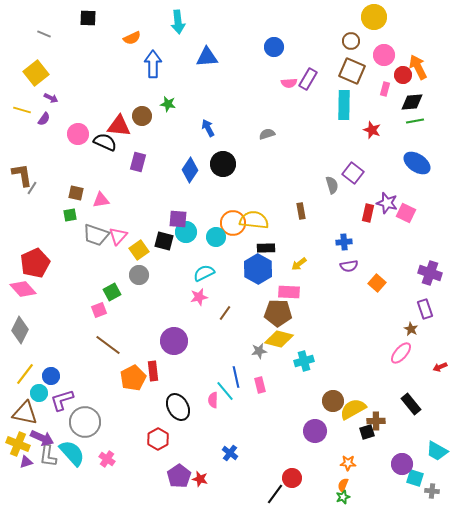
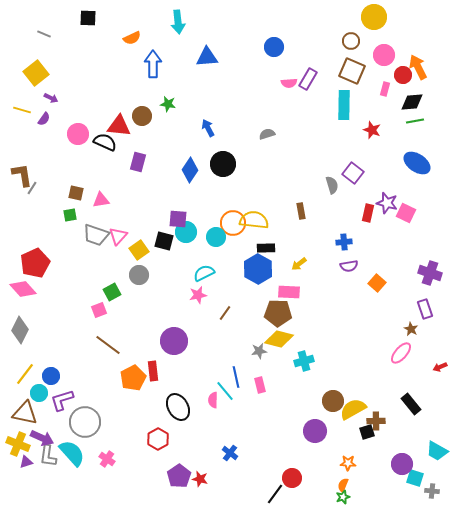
pink star at (199, 297): moved 1 px left, 2 px up
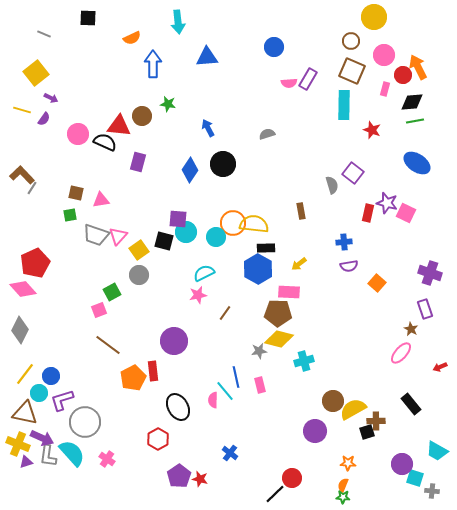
brown L-shape at (22, 175): rotated 35 degrees counterclockwise
yellow semicircle at (254, 220): moved 4 px down
black line at (275, 494): rotated 10 degrees clockwise
green star at (343, 497): rotated 24 degrees clockwise
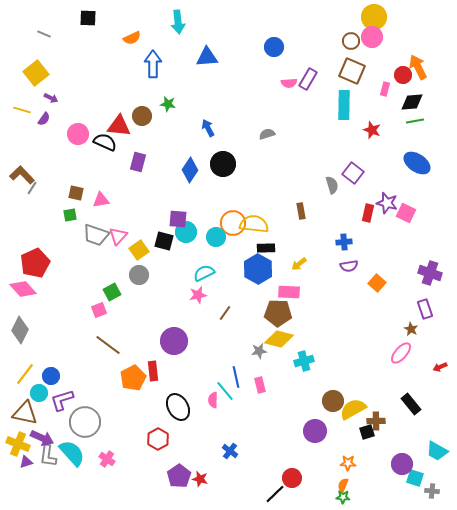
pink circle at (384, 55): moved 12 px left, 18 px up
blue cross at (230, 453): moved 2 px up
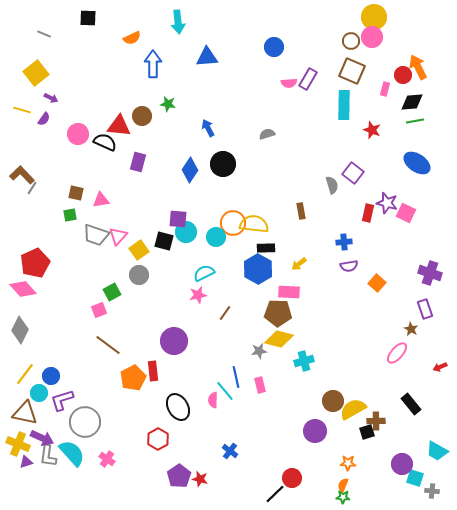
pink ellipse at (401, 353): moved 4 px left
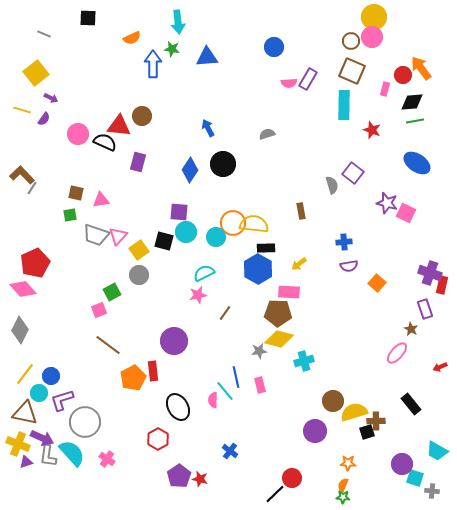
orange arrow at (418, 67): moved 3 px right, 1 px down; rotated 10 degrees counterclockwise
green star at (168, 104): moved 4 px right, 55 px up
red rectangle at (368, 213): moved 74 px right, 72 px down
purple square at (178, 219): moved 1 px right, 7 px up
yellow semicircle at (353, 409): moved 1 px right, 3 px down; rotated 12 degrees clockwise
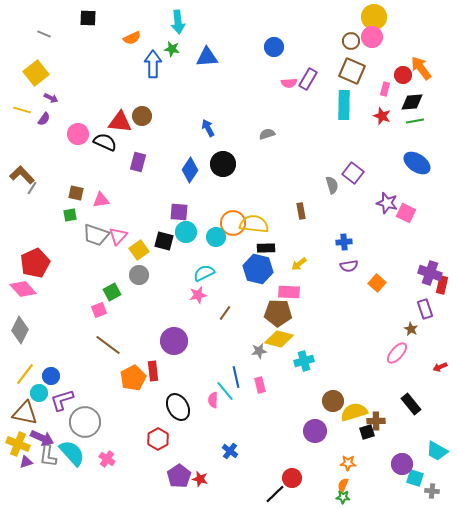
red triangle at (119, 126): moved 1 px right, 4 px up
red star at (372, 130): moved 10 px right, 14 px up
blue hexagon at (258, 269): rotated 16 degrees counterclockwise
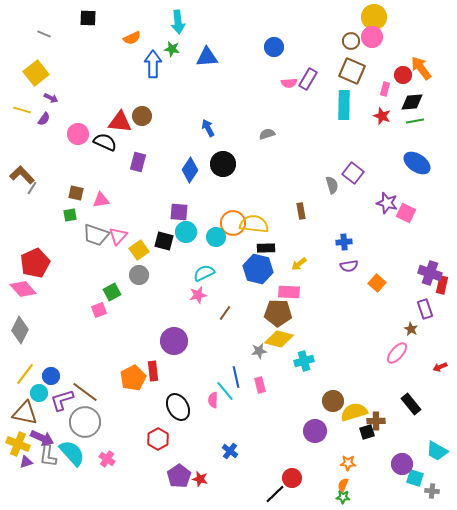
brown line at (108, 345): moved 23 px left, 47 px down
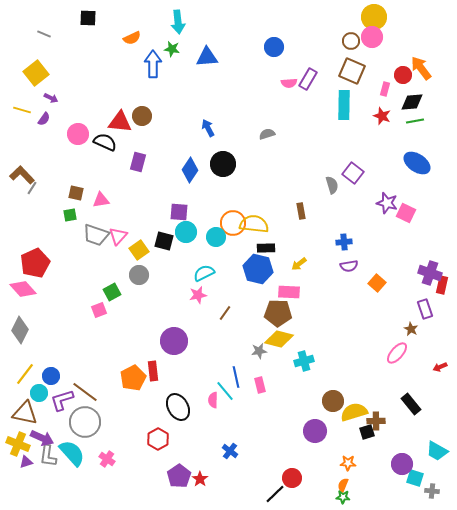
red star at (200, 479): rotated 21 degrees clockwise
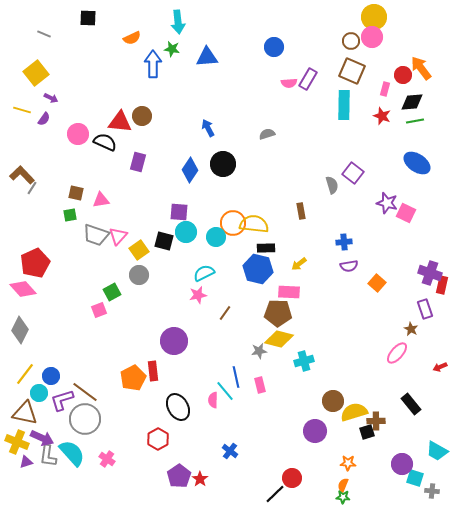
gray circle at (85, 422): moved 3 px up
yellow cross at (18, 444): moved 1 px left, 2 px up
